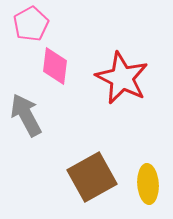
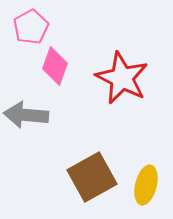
pink pentagon: moved 3 px down
pink diamond: rotated 12 degrees clockwise
gray arrow: rotated 57 degrees counterclockwise
yellow ellipse: moved 2 px left, 1 px down; rotated 18 degrees clockwise
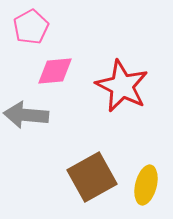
pink diamond: moved 5 px down; rotated 66 degrees clockwise
red star: moved 8 px down
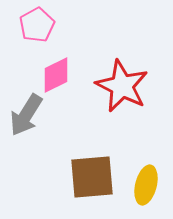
pink pentagon: moved 6 px right, 2 px up
pink diamond: moved 1 px right, 4 px down; rotated 21 degrees counterclockwise
gray arrow: rotated 63 degrees counterclockwise
brown square: rotated 24 degrees clockwise
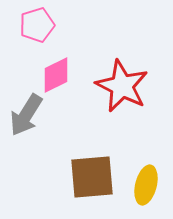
pink pentagon: rotated 12 degrees clockwise
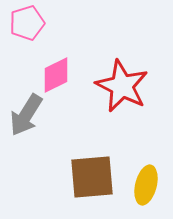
pink pentagon: moved 10 px left, 2 px up
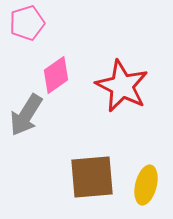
pink diamond: rotated 9 degrees counterclockwise
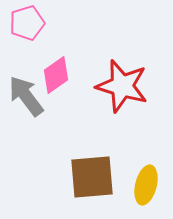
red star: rotated 10 degrees counterclockwise
gray arrow: moved 19 px up; rotated 111 degrees clockwise
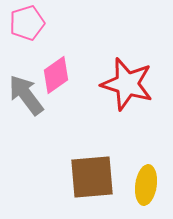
red star: moved 5 px right, 2 px up
gray arrow: moved 1 px up
yellow ellipse: rotated 6 degrees counterclockwise
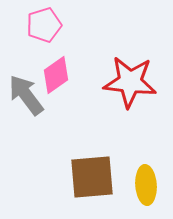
pink pentagon: moved 17 px right, 2 px down
red star: moved 3 px right, 2 px up; rotated 10 degrees counterclockwise
yellow ellipse: rotated 12 degrees counterclockwise
